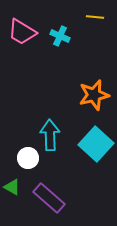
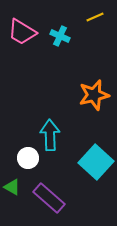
yellow line: rotated 30 degrees counterclockwise
cyan square: moved 18 px down
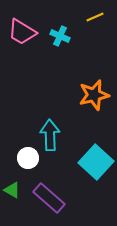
green triangle: moved 3 px down
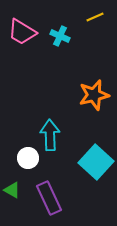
purple rectangle: rotated 24 degrees clockwise
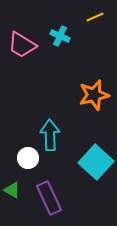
pink trapezoid: moved 13 px down
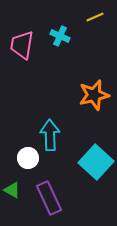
pink trapezoid: rotated 68 degrees clockwise
